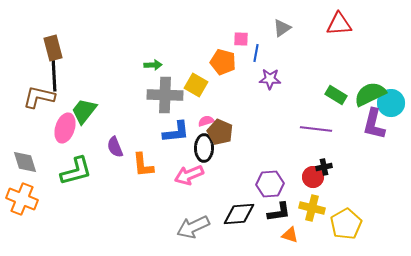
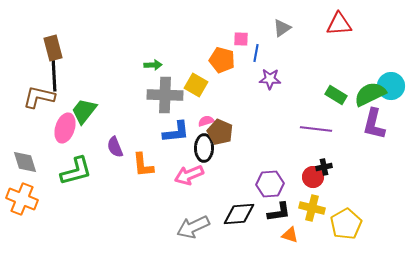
orange pentagon: moved 1 px left, 2 px up
cyan circle: moved 17 px up
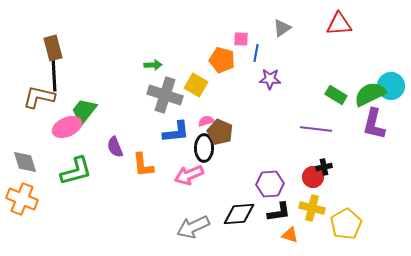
gray cross: rotated 16 degrees clockwise
pink ellipse: moved 2 px right, 1 px up; rotated 48 degrees clockwise
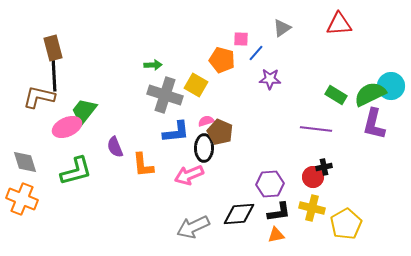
blue line: rotated 30 degrees clockwise
orange triangle: moved 14 px left; rotated 30 degrees counterclockwise
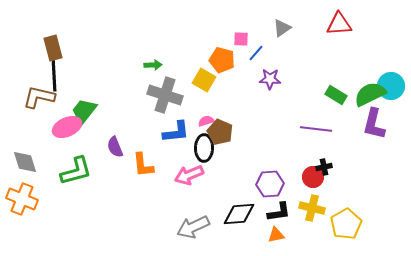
yellow square: moved 8 px right, 5 px up
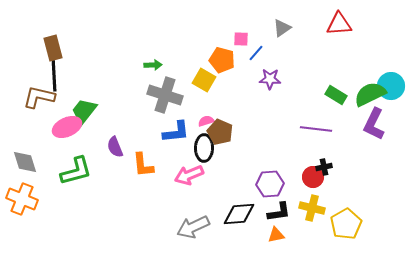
purple L-shape: rotated 12 degrees clockwise
